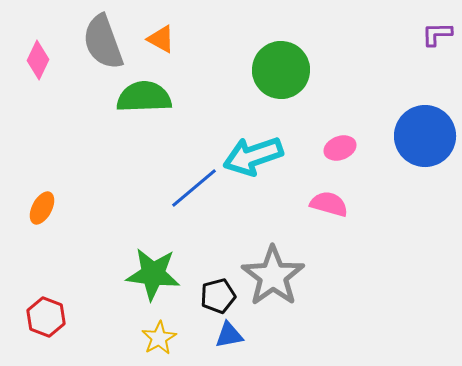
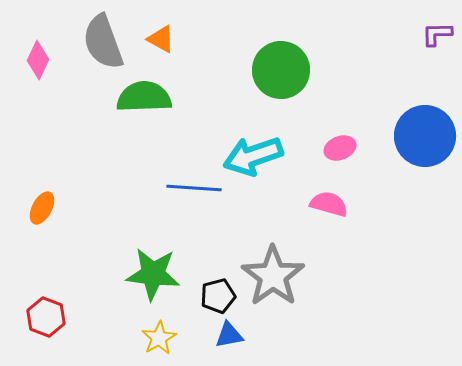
blue line: rotated 44 degrees clockwise
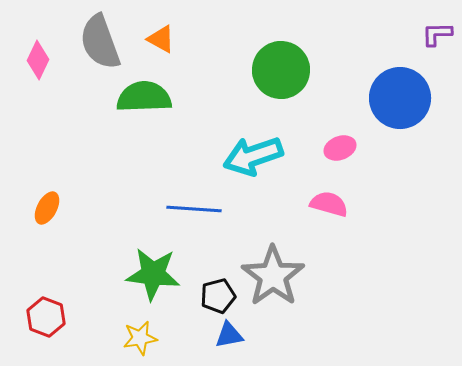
gray semicircle: moved 3 px left
blue circle: moved 25 px left, 38 px up
blue line: moved 21 px down
orange ellipse: moved 5 px right
yellow star: moved 19 px left; rotated 20 degrees clockwise
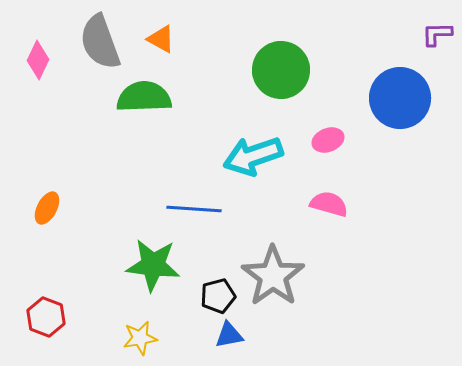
pink ellipse: moved 12 px left, 8 px up
green star: moved 9 px up
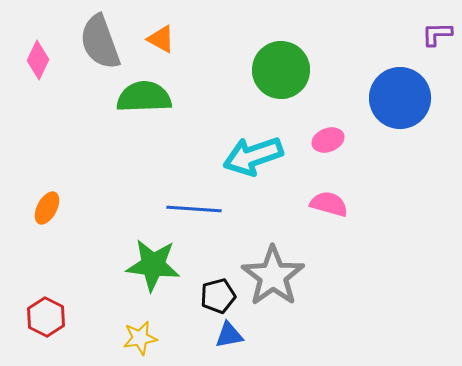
red hexagon: rotated 6 degrees clockwise
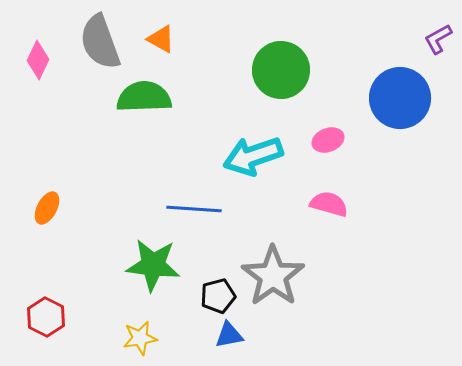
purple L-shape: moved 1 px right, 5 px down; rotated 28 degrees counterclockwise
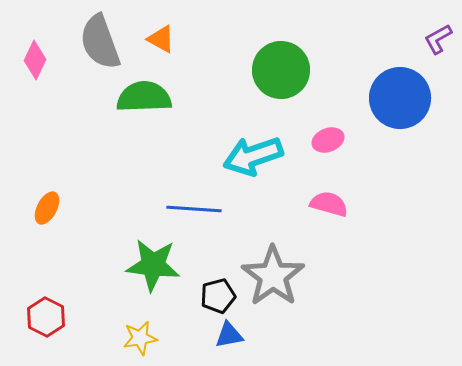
pink diamond: moved 3 px left
